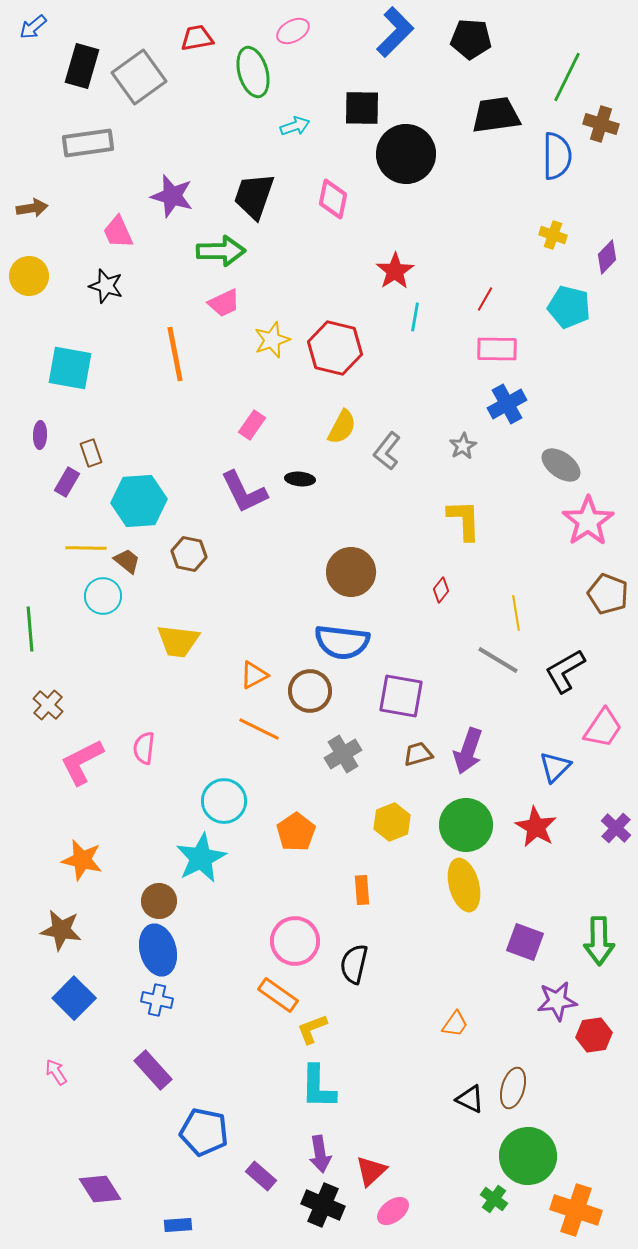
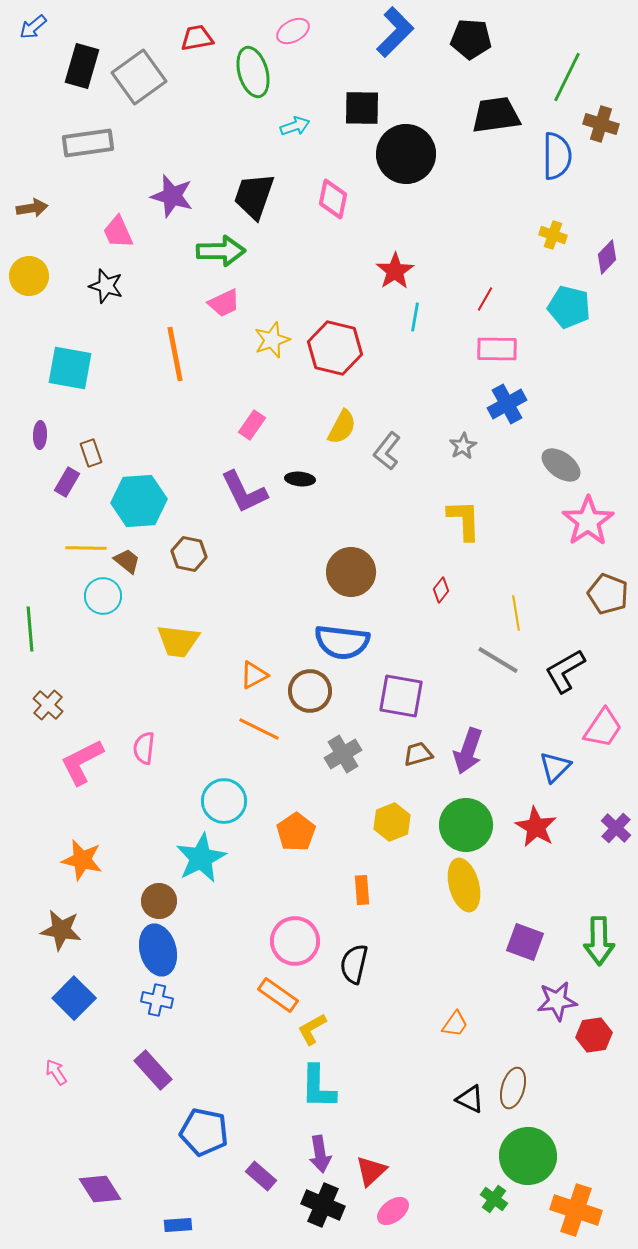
yellow L-shape at (312, 1029): rotated 8 degrees counterclockwise
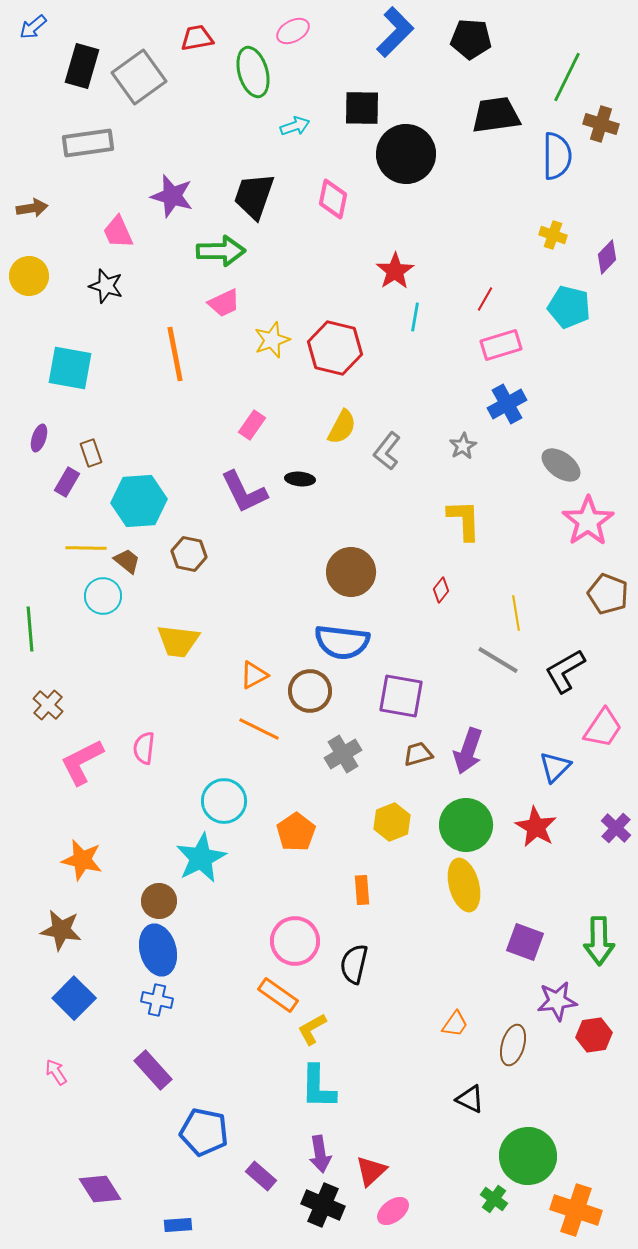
pink rectangle at (497, 349): moved 4 px right, 4 px up; rotated 18 degrees counterclockwise
purple ellipse at (40, 435): moved 1 px left, 3 px down; rotated 16 degrees clockwise
brown ellipse at (513, 1088): moved 43 px up
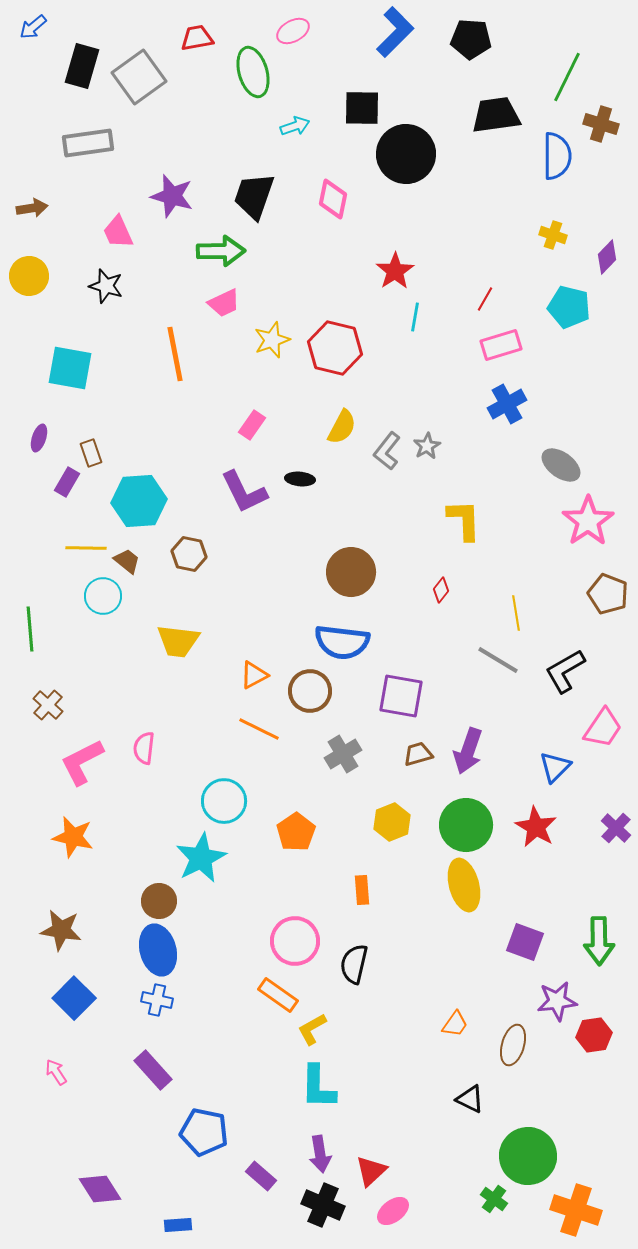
gray star at (463, 446): moved 36 px left
orange star at (82, 860): moved 9 px left, 23 px up
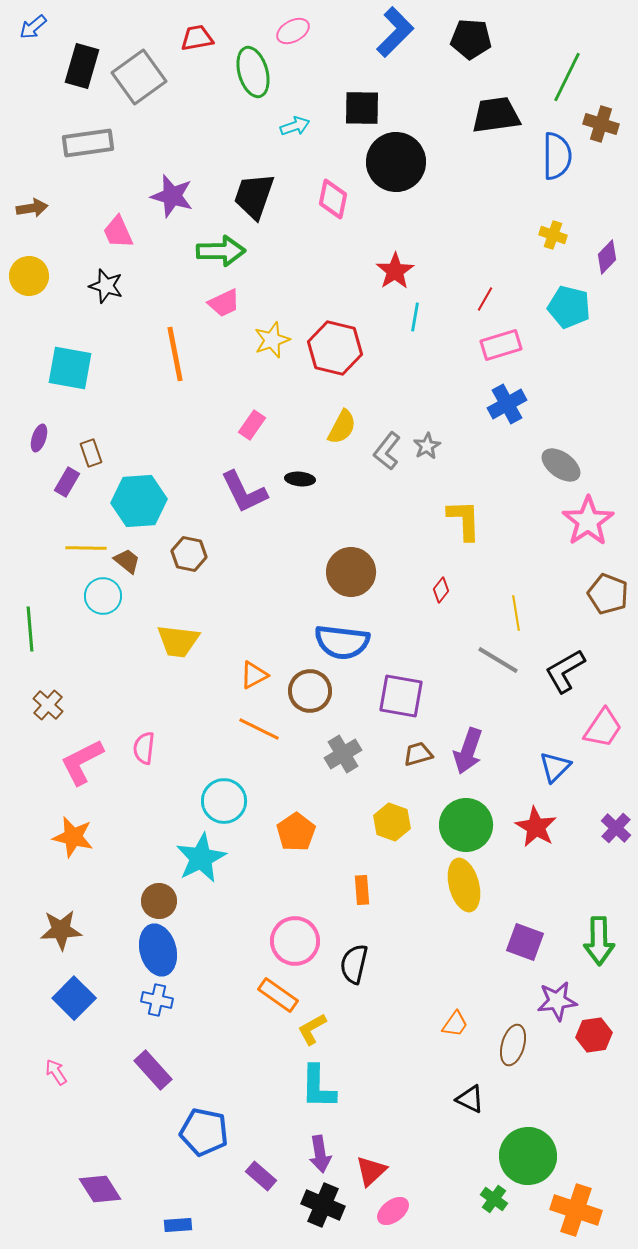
black circle at (406, 154): moved 10 px left, 8 px down
yellow hexagon at (392, 822): rotated 18 degrees counterclockwise
brown star at (61, 930): rotated 12 degrees counterclockwise
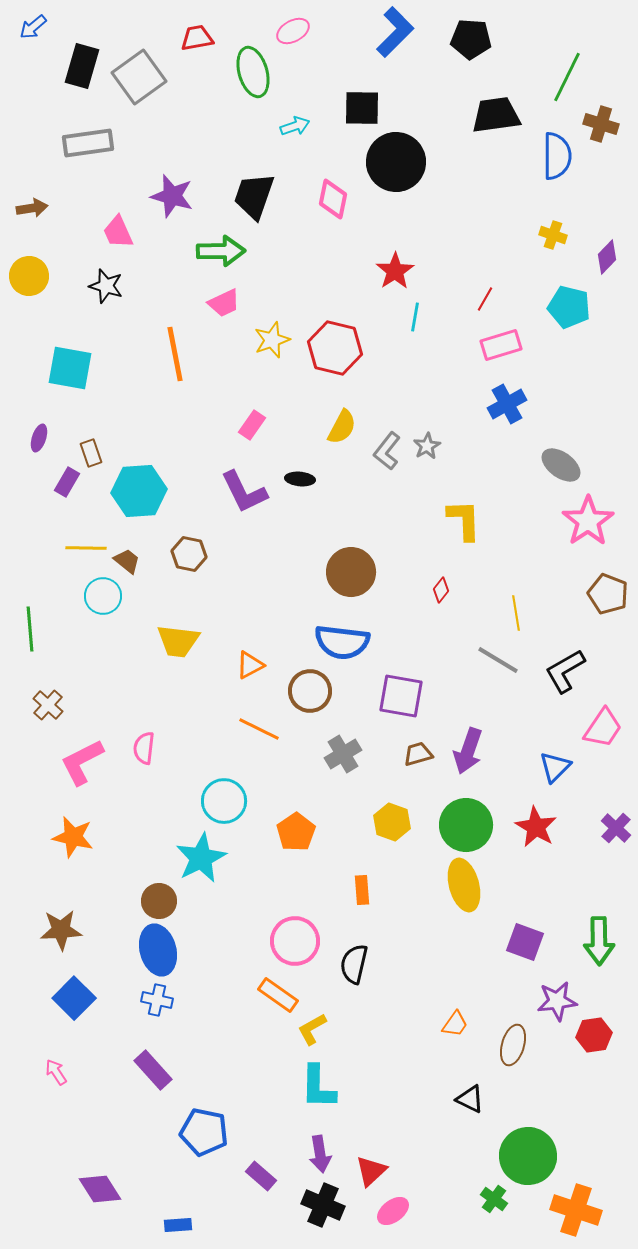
cyan hexagon at (139, 501): moved 10 px up
orange triangle at (254, 675): moved 4 px left, 10 px up
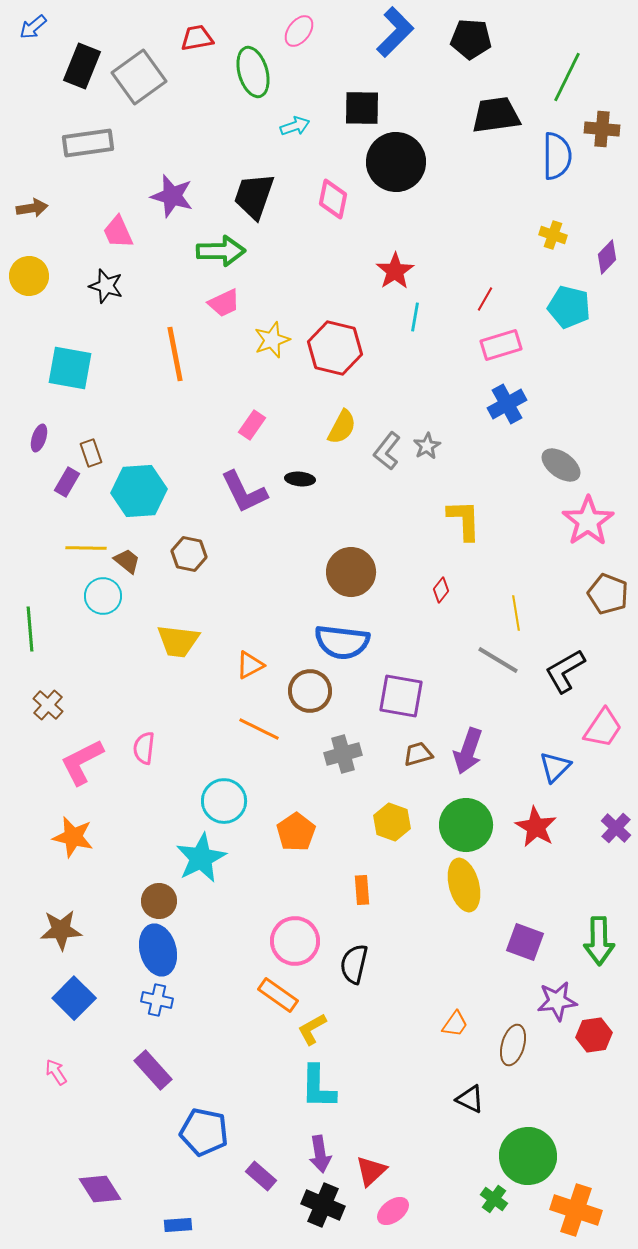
pink ellipse at (293, 31): moved 6 px right; rotated 24 degrees counterclockwise
black rectangle at (82, 66): rotated 6 degrees clockwise
brown cross at (601, 124): moved 1 px right, 5 px down; rotated 12 degrees counterclockwise
gray cross at (343, 754): rotated 15 degrees clockwise
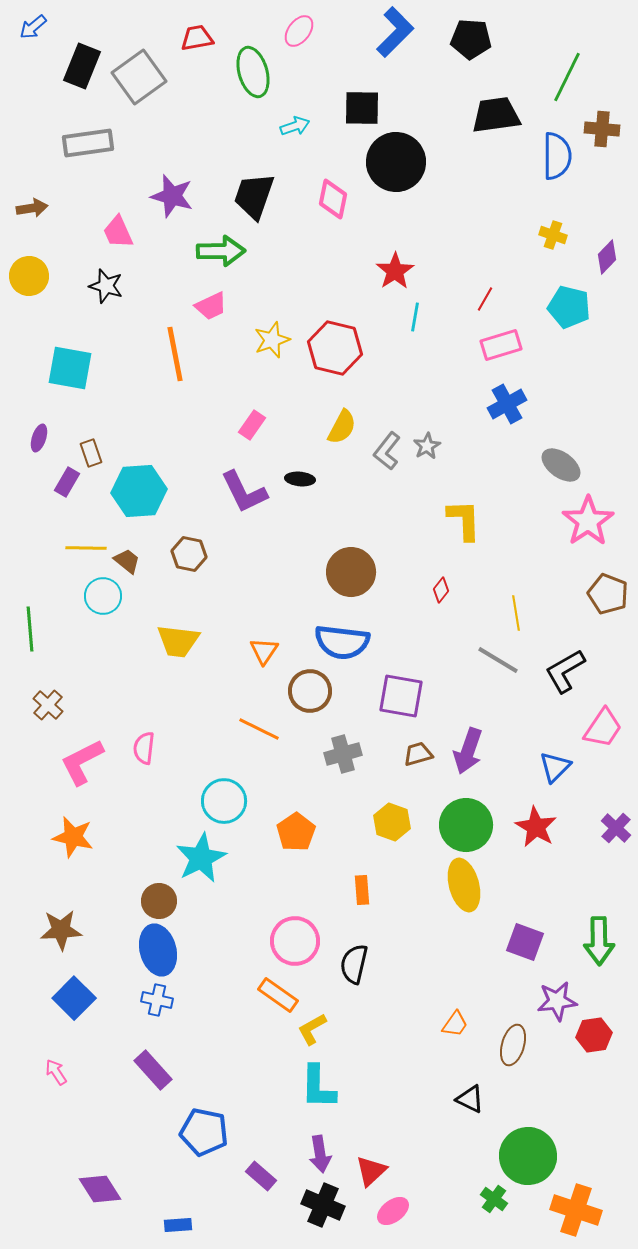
pink trapezoid at (224, 303): moved 13 px left, 3 px down
orange triangle at (250, 665): moved 14 px right, 14 px up; rotated 28 degrees counterclockwise
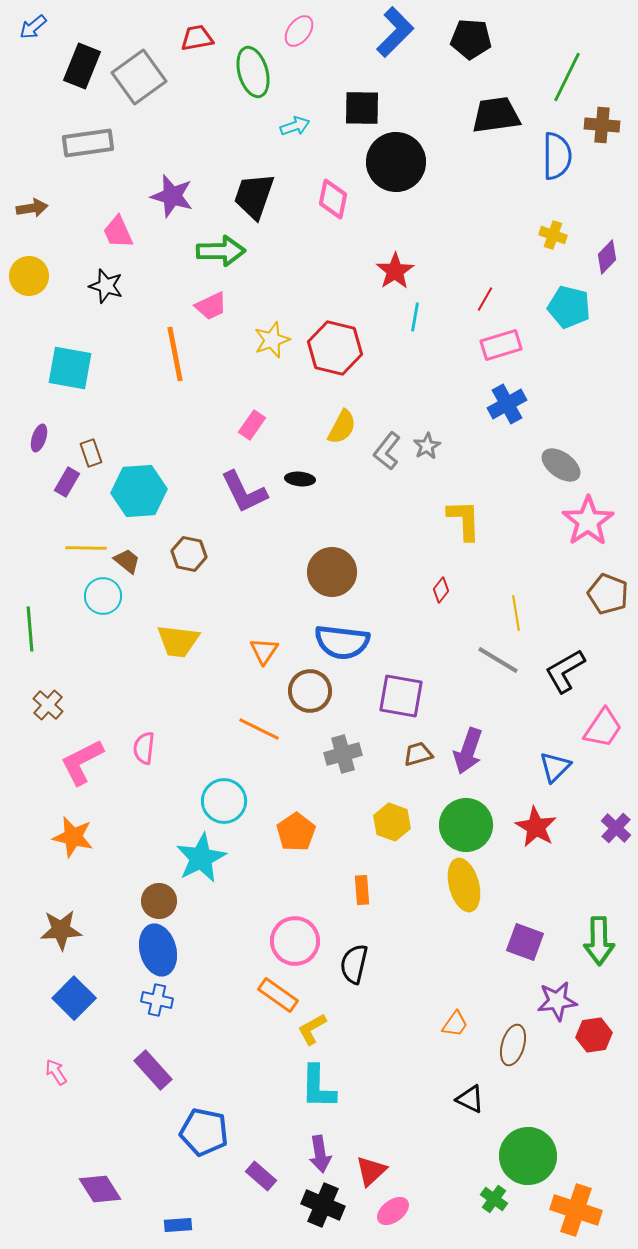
brown cross at (602, 129): moved 4 px up
brown circle at (351, 572): moved 19 px left
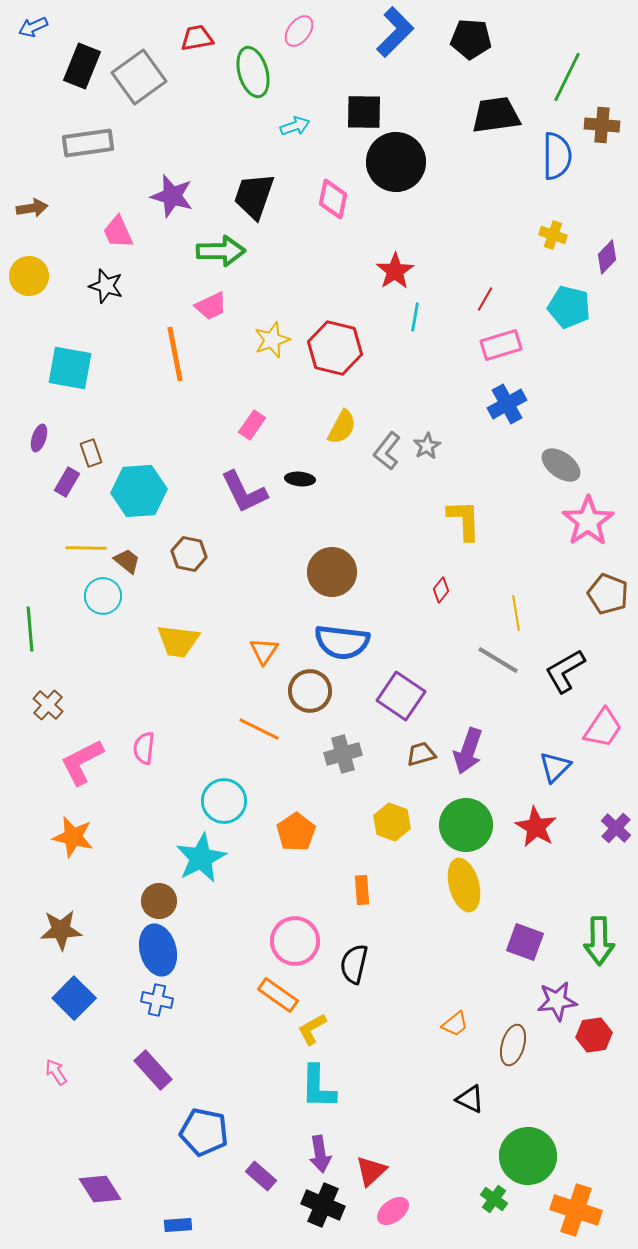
blue arrow at (33, 27): rotated 16 degrees clockwise
black square at (362, 108): moved 2 px right, 4 px down
purple square at (401, 696): rotated 24 degrees clockwise
brown trapezoid at (418, 754): moved 3 px right
orange trapezoid at (455, 1024): rotated 16 degrees clockwise
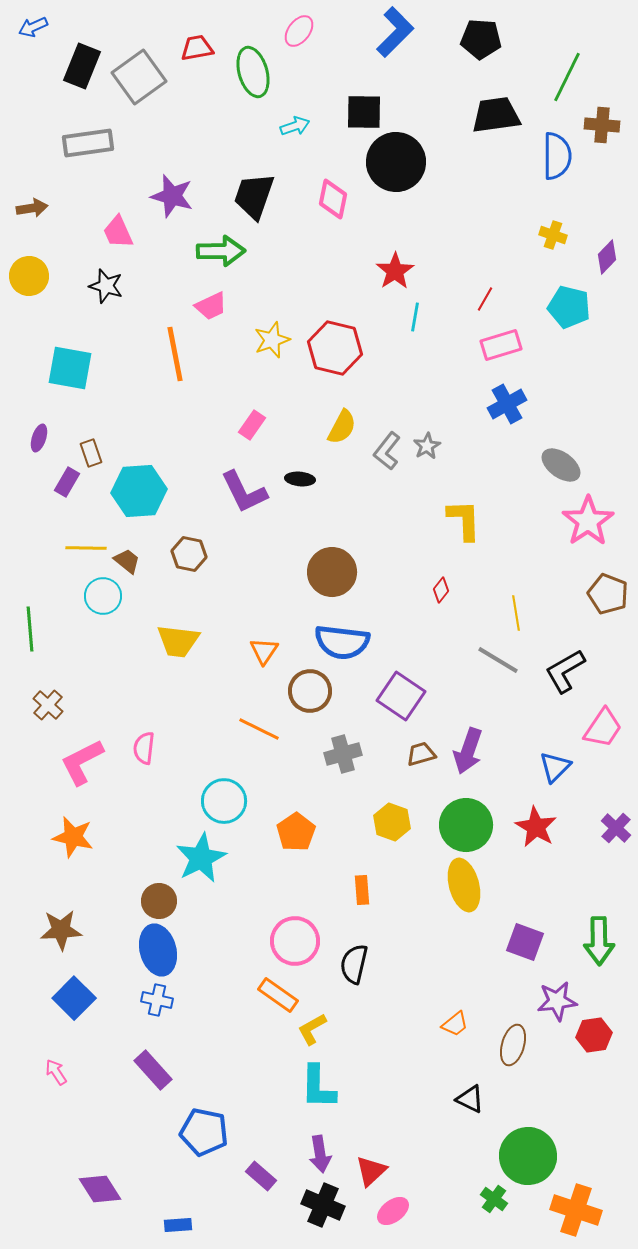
red trapezoid at (197, 38): moved 10 px down
black pentagon at (471, 39): moved 10 px right
